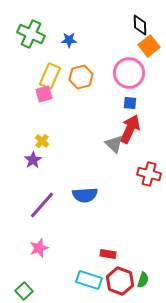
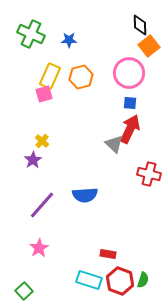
pink star: rotated 12 degrees counterclockwise
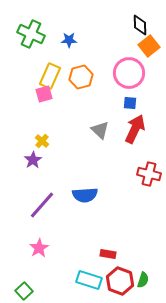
red arrow: moved 5 px right
gray triangle: moved 14 px left, 14 px up
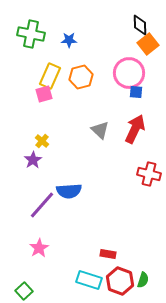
green cross: rotated 12 degrees counterclockwise
orange square: moved 1 px left, 2 px up
blue square: moved 6 px right, 11 px up
blue semicircle: moved 16 px left, 4 px up
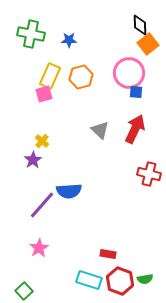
green semicircle: moved 2 px right, 1 px up; rotated 63 degrees clockwise
